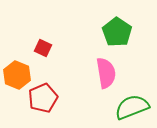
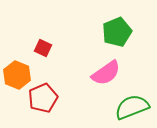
green pentagon: rotated 16 degrees clockwise
pink semicircle: rotated 64 degrees clockwise
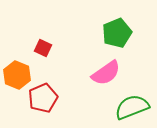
green pentagon: moved 1 px down
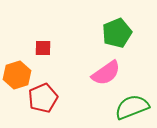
red square: rotated 24 degrees counterclockwise
orange hexagon: rotated 20 degrees clockwise
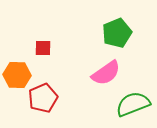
orange hexagon: rotated 20 degrees clockwise
green semicircle: moved 1 px right, 3 px up
